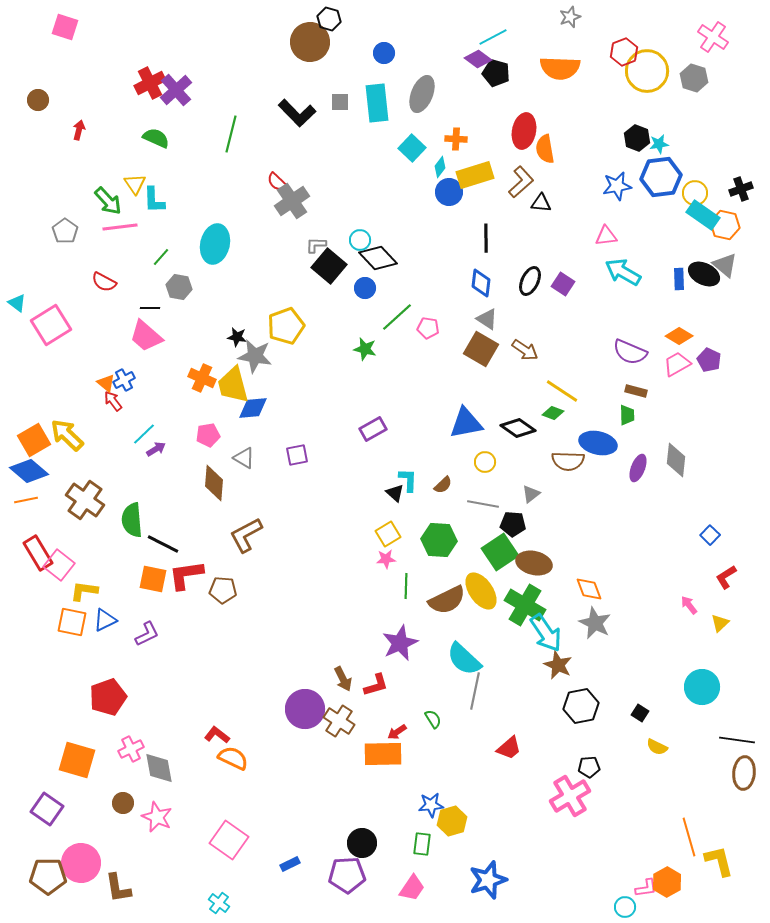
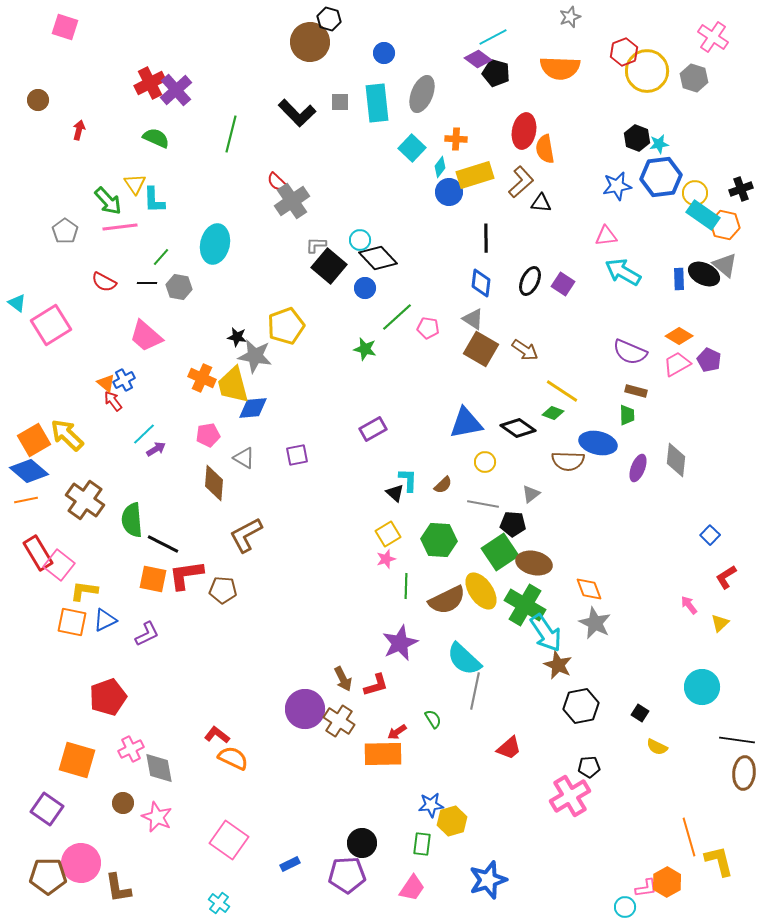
black line at (150, 308): moved 3 px left, 25 px up
gray triangle at (487, 319): moved 14 px left
pink star at (386, 559): rotated 12 degrees counterclockwise
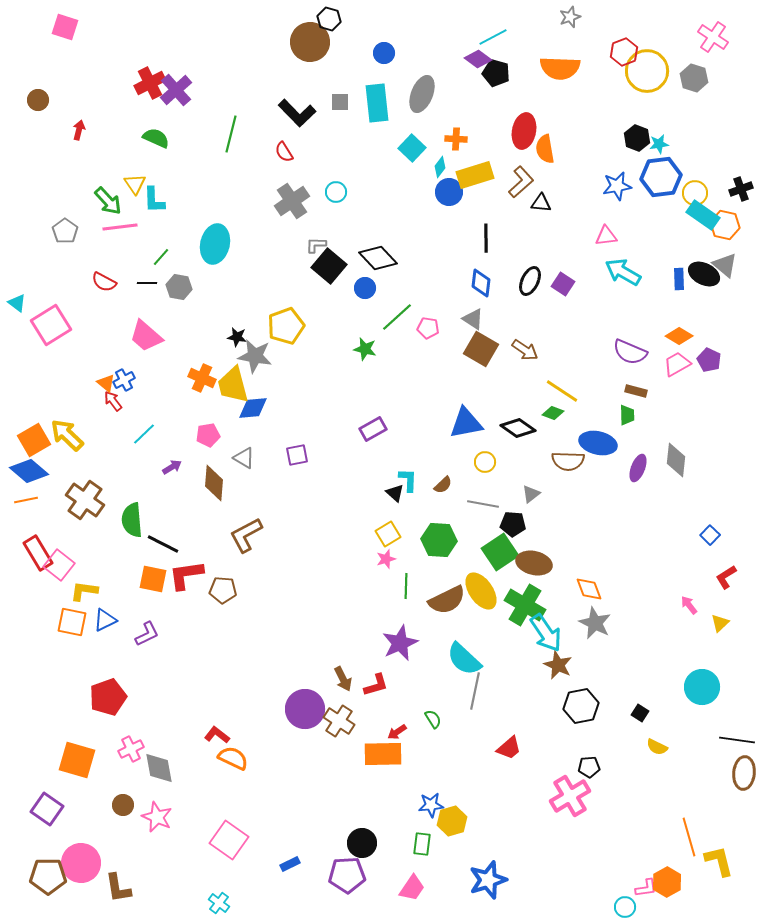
red semicircle at (277, 182): moved 7 px right, 30 px up; rotated 15 degrees clockwise
cyan circle at (360, 240): moved 24 px left, 48 px up
purple arrow at (156, 449): moved 16 px right, 18 px down
brown circle at (123, 803): moved 2 px down
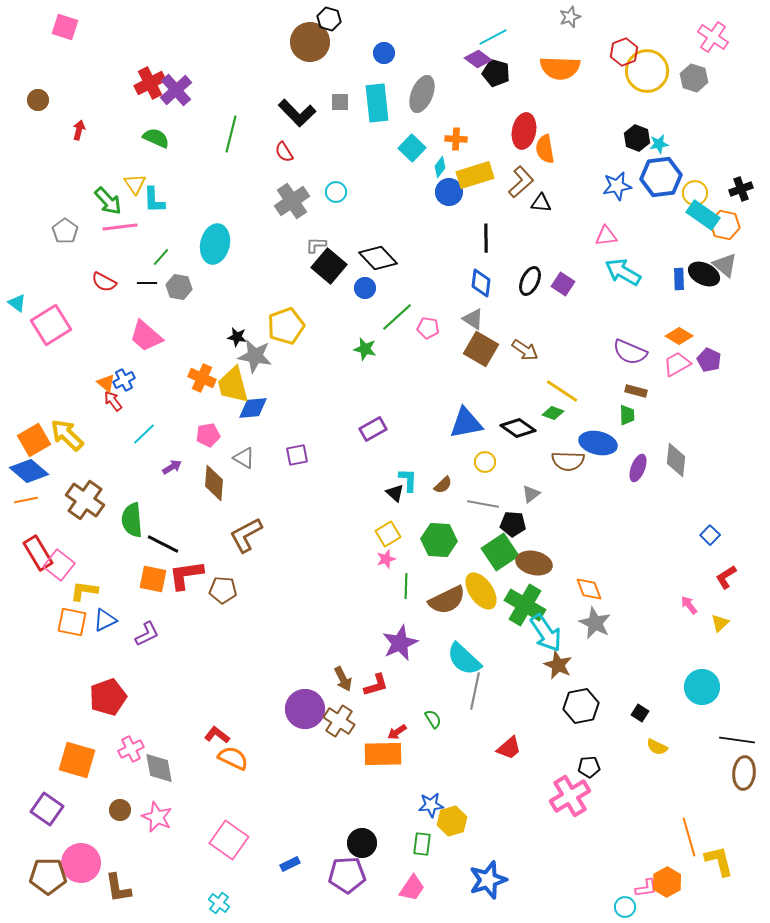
brown circle at (123, 805): moved 3 px left, 5 px down
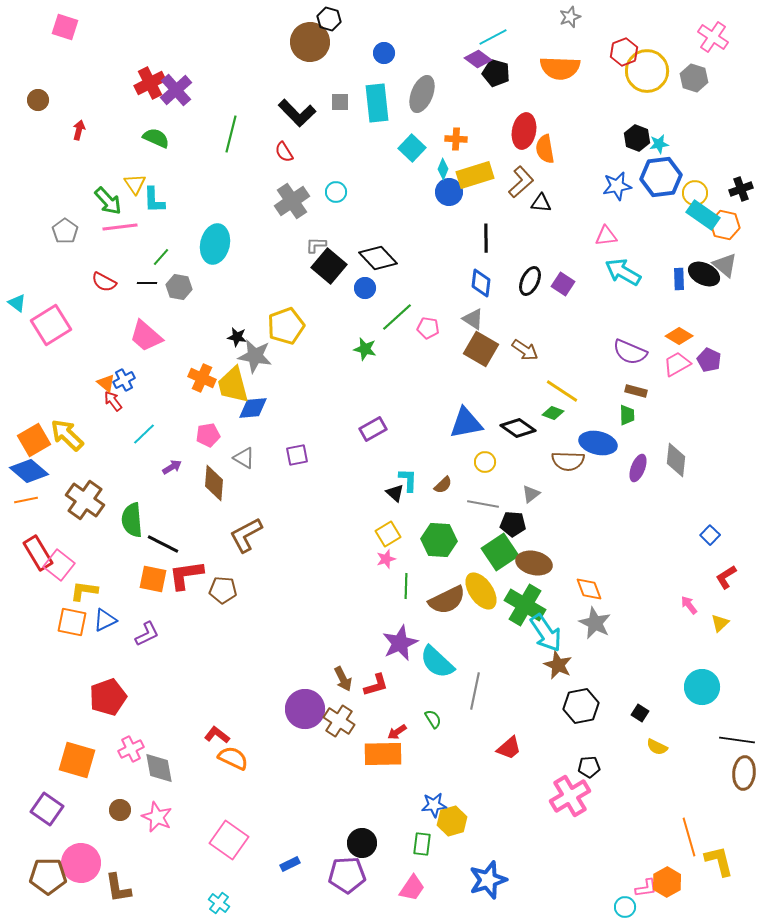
cyan diamond at (440, 167): moved 3 px right, 2 px down; rotated 15 degrees counterclockwise
cyan semicircle at (464, 659): moved 27 px left, 3 px down
blue star at (431, 805): moved 3 px right
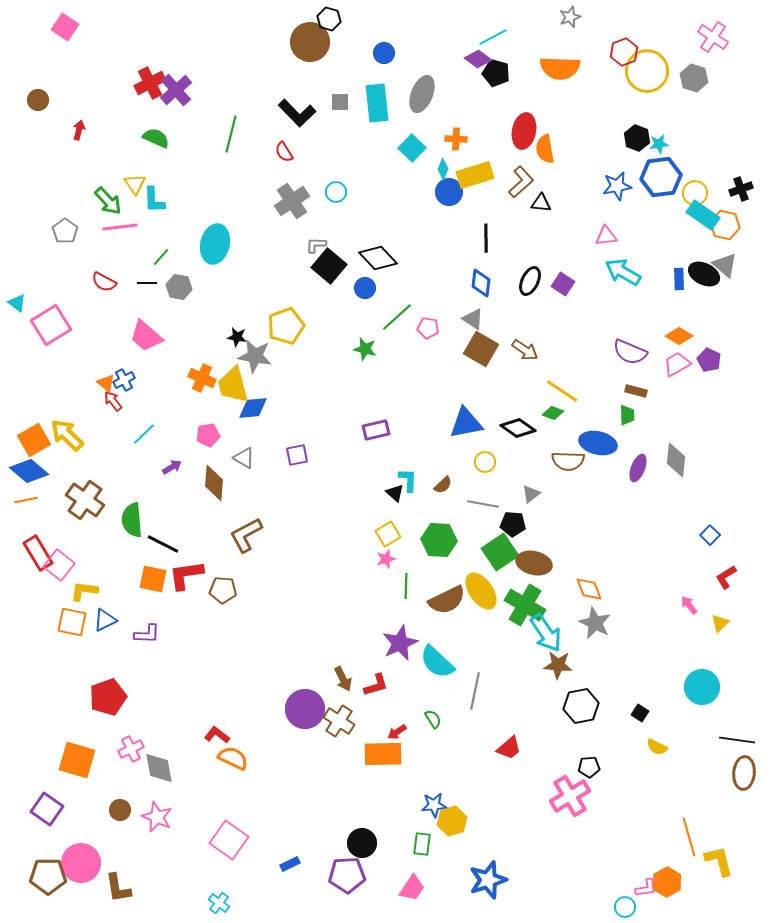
pink square at (65, 27): rotated 16 degrees clockwise
purple rectangle at (373, 429): moved 3 px right, 1 px down; rotated 16 degrees clockwise
purple L-shape at (147, 634): rotated 28 degrees clockwise
brown star at (558, 665): rotated 20 degrees counterclockwise
